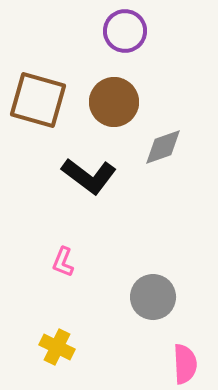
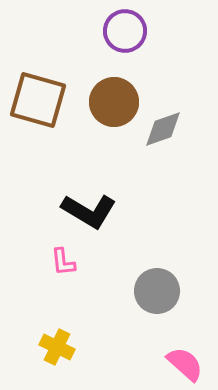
gray diamond: moved 18 px up
black L-shape: moved 35 px down; rotated 6 degrees counterclockwise
pink L-shape: rotated 28 degrees counterclockwise
gray circle: moved 4 px right, 6 px up
pink semicircle: rotated 45 degrees counterclockwise
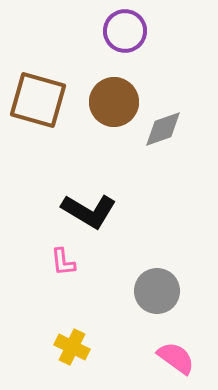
yellow cross: moved 15 px right
pink semicircle: moved 9 px left, 6 px up; rotated 6 degrees counterclockwise
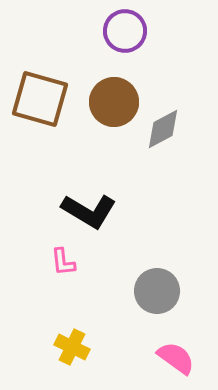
brown square: moved 2 px right, 1 px up
gray diamond: rotated 9 degrees counterclockwise
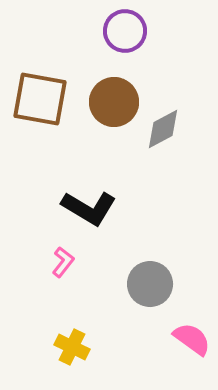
brown square: rotated 6 degrees counterclockwise
black L-shape: moved 3 px up
pink L-shape: rotated 136 degrees counterclockwise
gray circle: moved 7 px left, 7 px up
pink semicircle: moved 16 px right, 19 px up
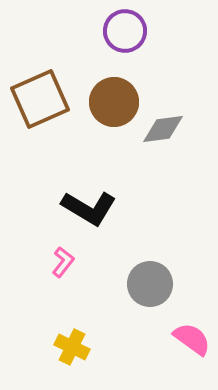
brown square: rotated 34 degrees counterclockwise
gray diamond: rotated 21 degrees clockwise
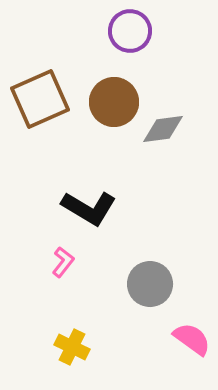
purple circle: moved 5 px right
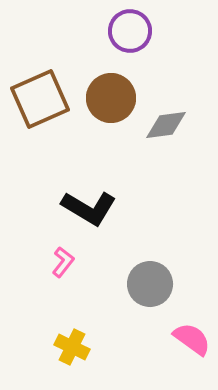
brown circle: moved 3 px left, 4 px up
gray diamond: moved 3 px right, 4 px up
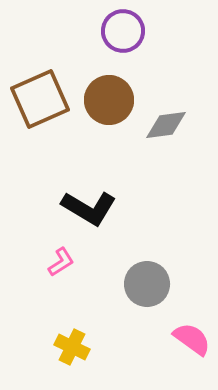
purple circle: moved 7 px left
brown circle: moved 2 px left, 2 px down
pink L-shape: moved 2 px left; rotated 20 degrees clockwise
gray circle: moved 3 px left
